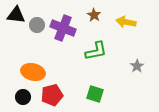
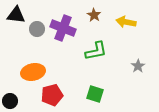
gray circle: moved 4 px down
gray star: moved 1 px right
orange ellipse: rotated 25 degrees counterclockwise
black circle: moved 13 px left, 4 px down
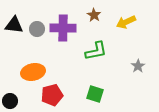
black triangle: moved 2 px left, 10 px down
yellow arrow: rotated 36 degrees counterclockwise
purple cross: rotated 20 degrees counterclockwise
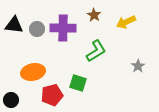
green L-shape: rotated 20 degrees counterclockwise
green square: moved 17 px left, 11 px up
black circle: moved 1 px right, 1 px up
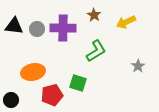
black triangle: moved 1 px down
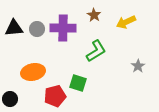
black triangle: moved 2 px down; rotated 12 degrees counterclockwise
red pentagon: moved 3 px right, 1 px down
black circle: moved 1 px left, 1 px up
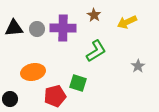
yellow arrow: moved 1 px right
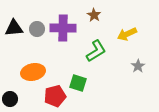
yellow arrow: moved 12 px down
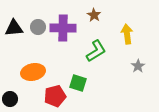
gray circle: moved 1 px right, 2 px up
yellow arrow: rotated 108 degrees clockwise
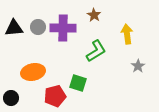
black circle: moved 1 px right, 1 px up
